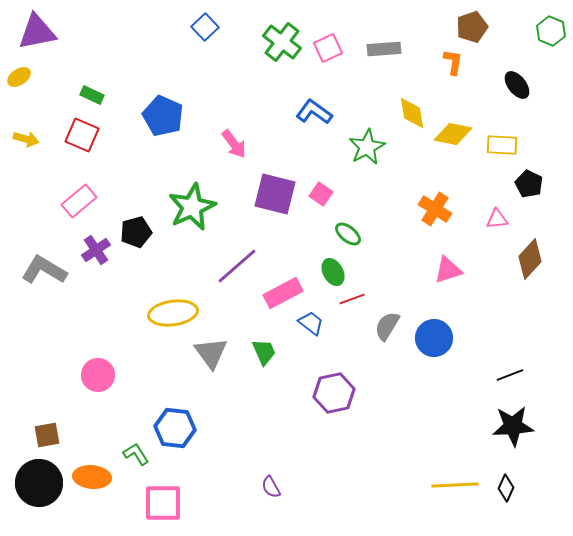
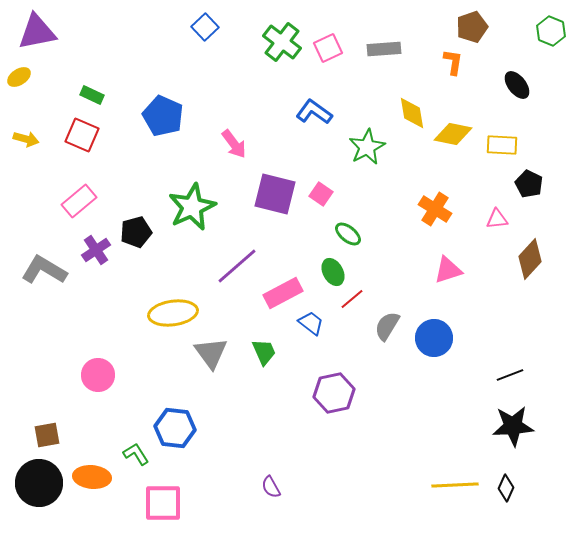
red line at (352, 299): rotated 20 degrees counterclockwise
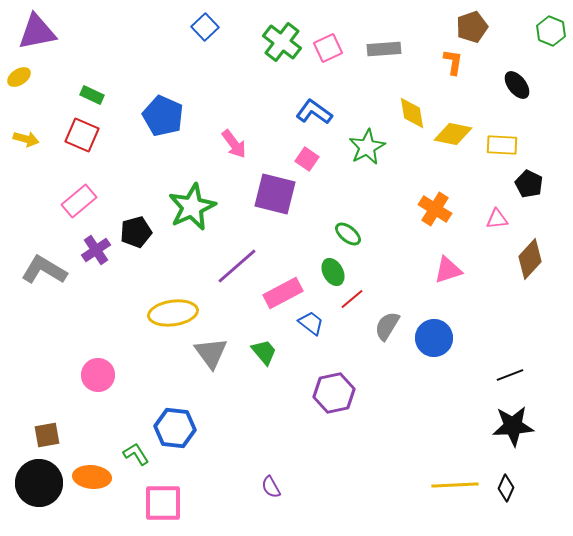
pink square at (321, 194): moved 14 px left, 35 px up
green trapezoid at (264, 352): rotated 16 degrees counterclockwise
